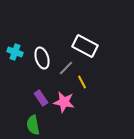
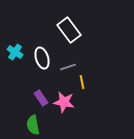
white rectangle: moved 16 px left, 16 px up; rotated 25 degrees clockwise
cyan cross: rotated 14 degrees clockwise
gray line: moved 2 px right, 1 px up; rotated 28 degrees clockwise
yellow line: rotated 16 degrees clockwise
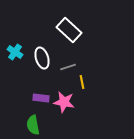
white rectangle: rotated 10 degrees counterclockwise
purple rectangle: rotated 49 degrees counterclockwise
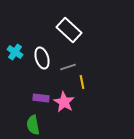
pink star: rotated 20 degrees clockwise
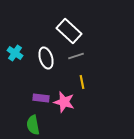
white rectangle: moved 1 px down
cyan cross: moved 1 px down
white ellipse: moved 4 px right
gray line: moved 8 px right, 11 px up
pink star: rotated 15 degrees counterclockwise
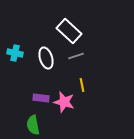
cyan cross: rotated 21 degrees counterclockwise
yellow line: moved 3 px down
